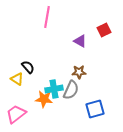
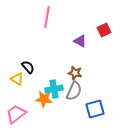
brown star: moved 4 px left, 1 px down; rotated 16 degrees clockwise
gray semicircle: moved 3 px right, 1 px down
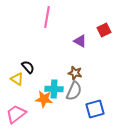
cyan cross: rotated 12 degrees clockwise
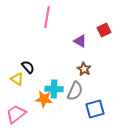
brown star: moved 9 px right, 4 px up; rotated 16 degrees clockwise
gray semicircle: moved 1 px right
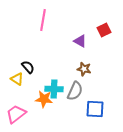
pink line: moved 4 px left, 3 px down
brown star: rotated 16 degrees counterclockwise
blue square: rotated 18 degrees clockwise
